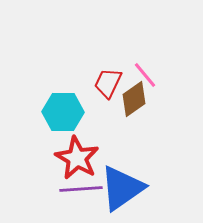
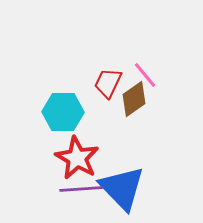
blue triangle: rotated 39 degrees counterclockwise
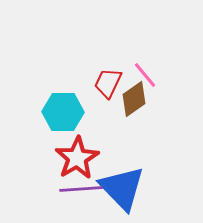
red star: rotated 12 degrees clockwise
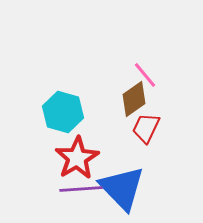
red trapezoid: moved 38 px right, 45 px down
cyan hexagon: rotated 15 degrees clockwise
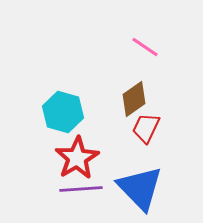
pink line: moved 28 px up; rotated 16 degrees counterclockwise
blue triangle: moved 18 px right
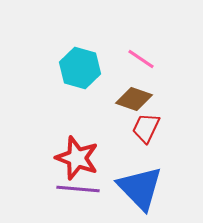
pink line: moved 4 px left, 12 px down
brown diamond: rotated 54 degrees clockwise
cyan hexagon: moved 17 px right, 44 px up
red star: rotated 21 degrees counterclockwise
purple line: moved 3 px left; rotated 9 degrees clockwise
